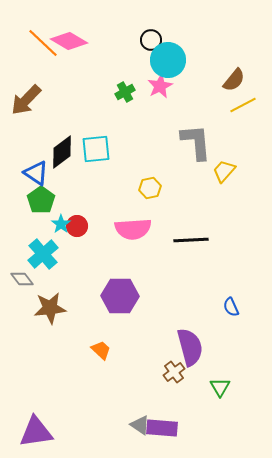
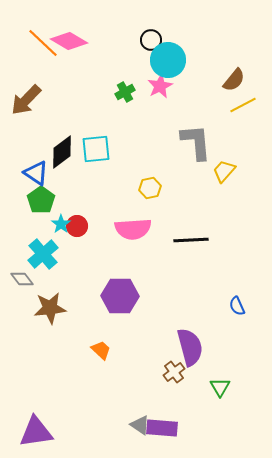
blue semicircle: moved 6 px right, 1 px up
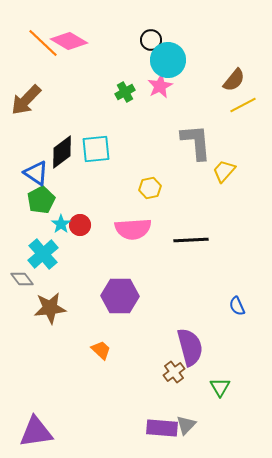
green pentagon: rotated 8 degrees clockwise
red circle: moved 3 px right, 1 px up
gray triangle: moved 46 px right; rotated 40 degrees clockwise
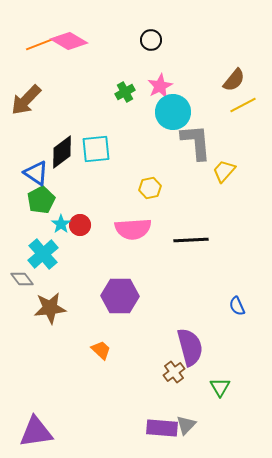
orange line: rotated 64 degrees counterclockwise
cyan circle: moved 5 px right, 52 px down
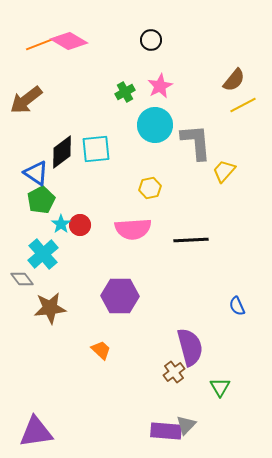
brown arrow: rotated 8 degrees clockwise
cyan circle: moved 18 px left, 13 px down
purple rectangle: moved 4 px right, 3 px down
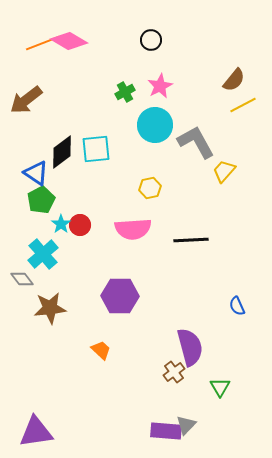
gray L-shape: rotated 24 degrees counterclockwise
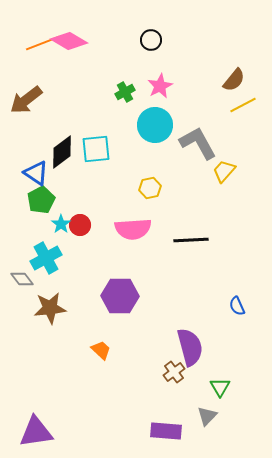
gray L-shape: moved 2 px right, 1 px down
cyan cross: moved 3 px right, 4 px down; rotated 12 degrees clockwise
gray triangle: moved 21 px right, 9 px up
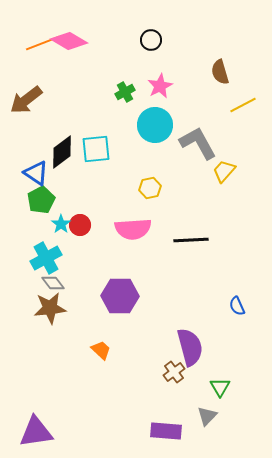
brown semicircle: moved 14 px left, 8 px up; rotated 125 degrees clockwise
gray diamond: moved 31 px right, 4 px down
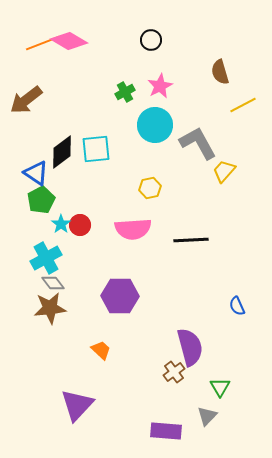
purple triangle: moved 41 px right, 27 px up; rotated 39 degrees counterclockwise
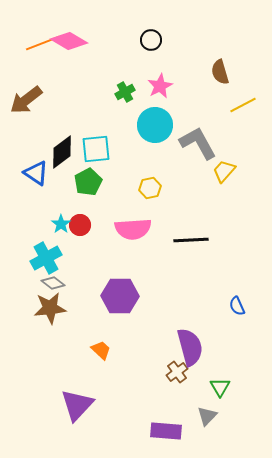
green pentagon: moved 47 px right, 18 px up
gray diamond: rotated 15 degrees counterclockwise
brown cross: moved 3 px right
